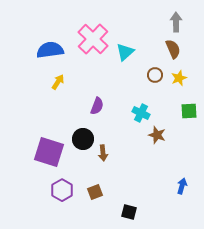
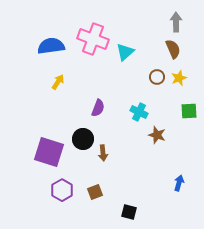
pink cross: rotated 24 degrees counterclockwise
blue semicircle: moved 1 px right, 4 px up
brown circle: moved 2 px right, 2 px down
purple semicircle: moved 1 px right, 2 px down
cyan cross: moved 2 px left, 1 px up
blue arrow: moved 3 px left, 3 px up
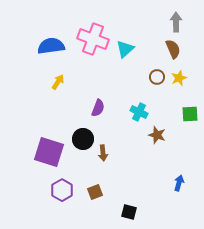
cyan triangle: moved 3 px up
green square: moved 1 px right, 3 px down
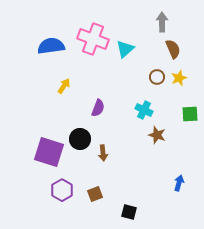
gray arrow: moved 14 px left
yellow arrow: moved 6 px right, 4 px down
cyan cross: moved 5 px right, 2 px up
black circle: moved 3 px left
brown square: moved 2 px down
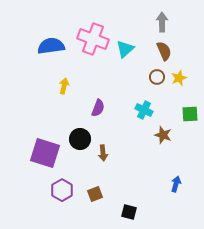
brown semicircle: moved 9 px left, 2 px down
yellow arrow: rotated 21 degrees counterclockwise
brown star: moved 6 px right
purple square: moved 4 px left, 1 px down
blue arrow: moved 3 px left, 1 px down
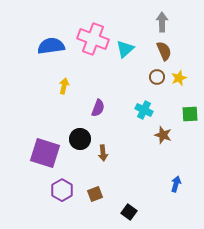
black square: rotated 21 degrees clockwise
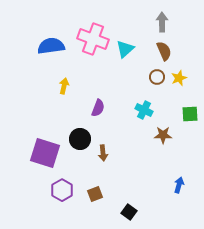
brown star: rotated 18 degrees counterclockwise
blue arrow: moved 3 px right, 1 px down
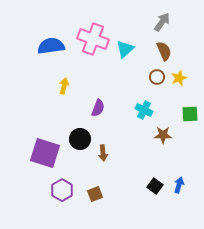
gray arrow: rotated 36 degrees clockwise
black square: moved 26 px right, 26 px up
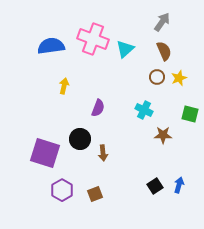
green square: rotated 18 degrees clockwise
black square: rotated 21 degrees clockwise
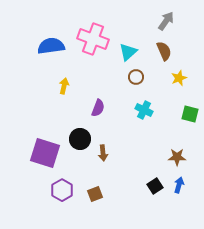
gray arrow: moved 4 px right, 1 px up
cyan triangle: moved 3 px right, 3 px down
brown circle: moved 21 px left
brown star: moved 14 px right, 22 px down
